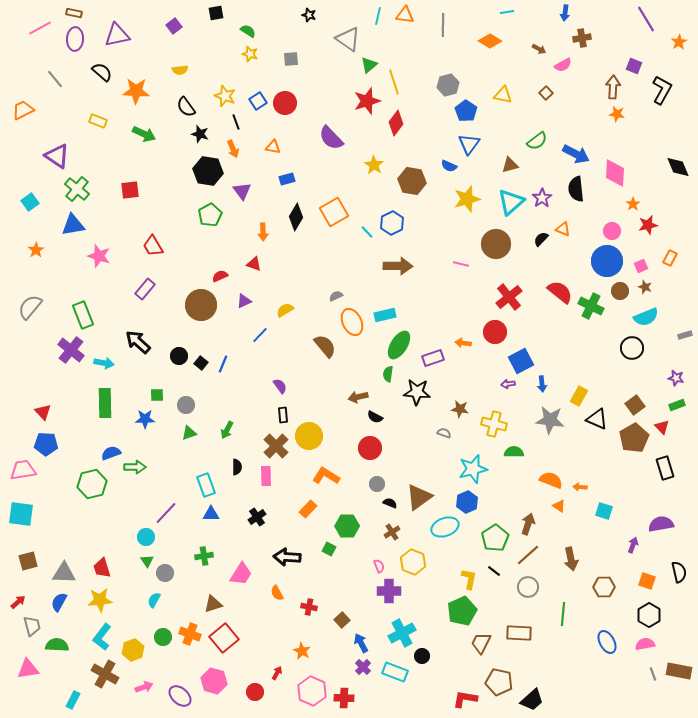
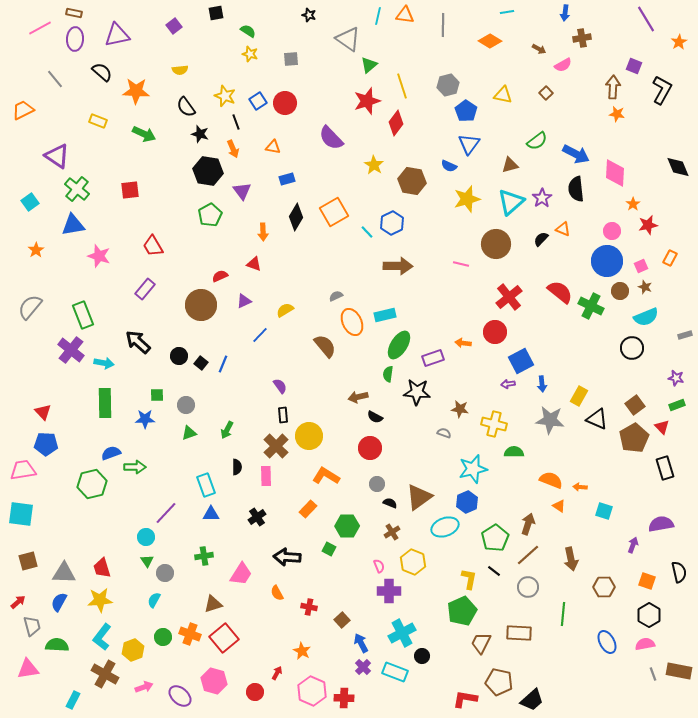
yellow line at (394, 82): moved 8 px right, 4 px down
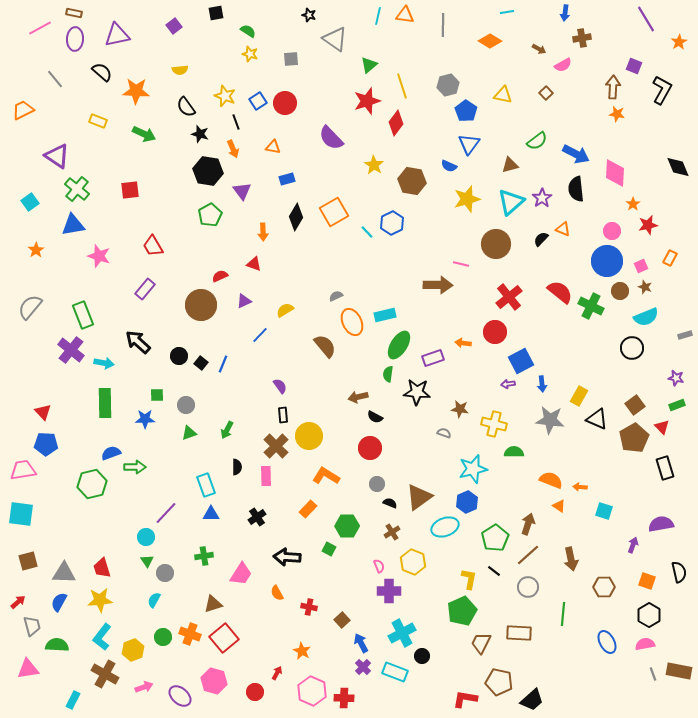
gray triangle at (348, 39): moved 13 px left
brown arrow at (398, 266): moved 40 px right, 19 px down
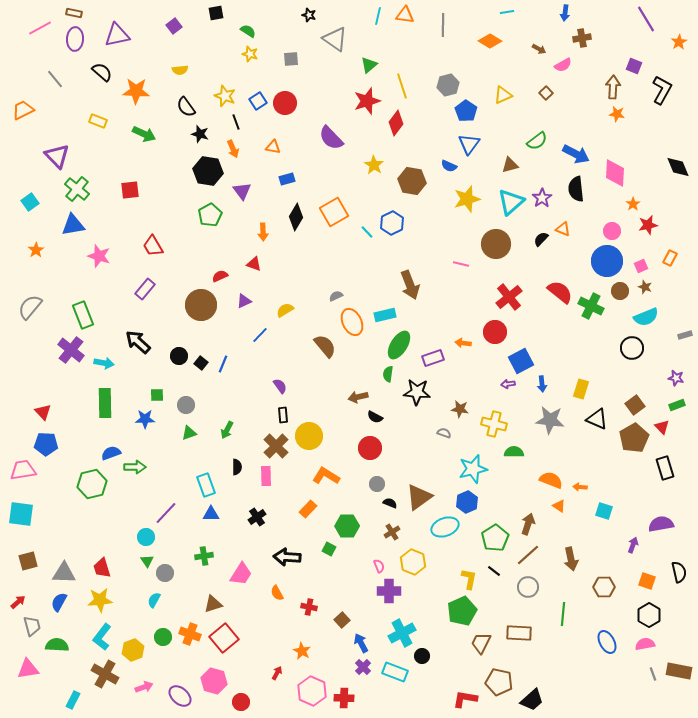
yellow triangle at (503, 95): rotated 36 degrees counterclockwise
purple triangle at (57, 156): rotated 12 degrees clockwise
brown arrow at (438, 285): moved 28 px left; rotated 68 degrees clockwise
yellow rectangle at (579, 396): moved 2 px right, 7 px up; rotated 12 degrees counterclockwise
red circle at (255, 692): moved 14 px left, 10 px down
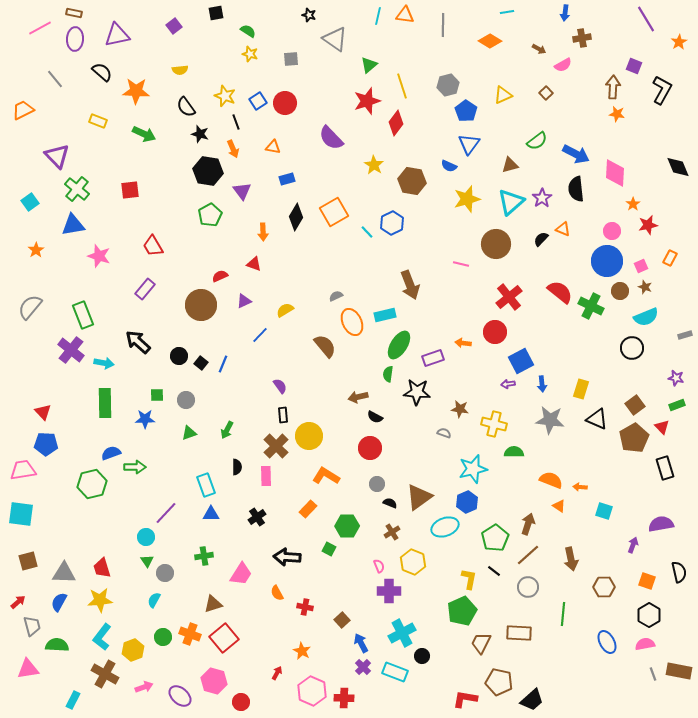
gray circle at (186, 405): moved 5 px up
red cross at (309, 607): moved 4 px left
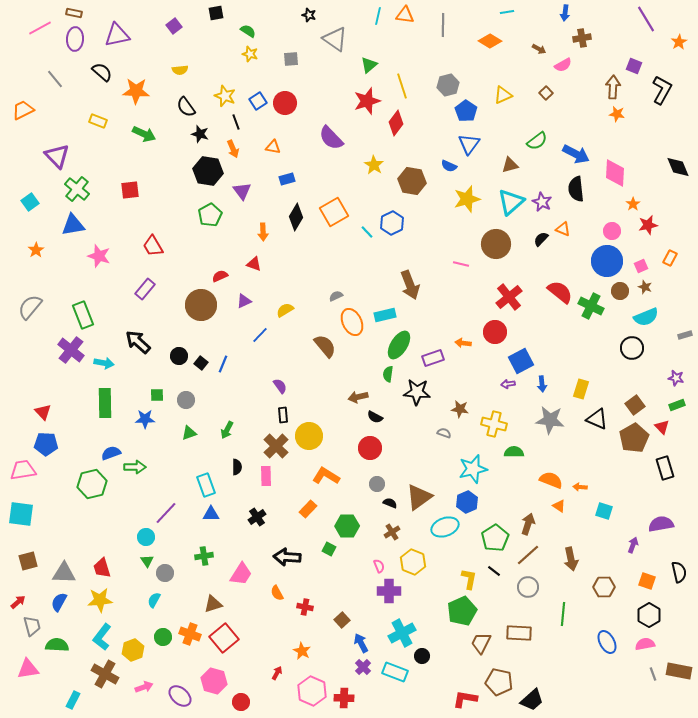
purple star at (542, 198): moved 4 px down; rotated 12 degrees counterclockwise
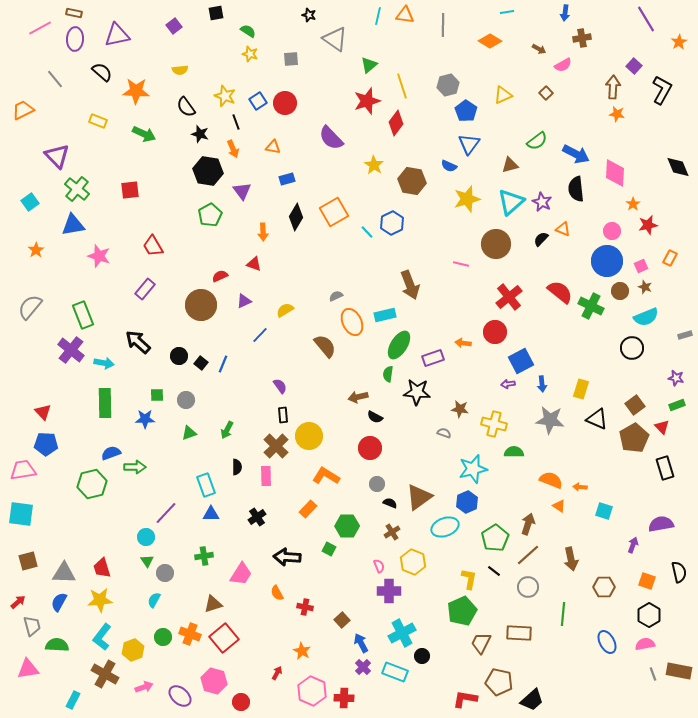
purple square at (634, 66): rotated 21 degrees clockwise
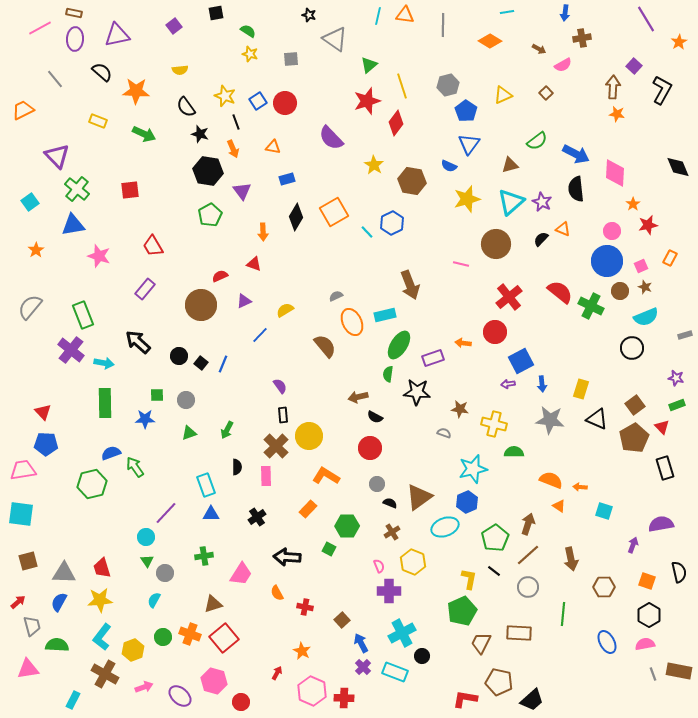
green arrow at (135, 467): rotated 125 degrees counterclockwise
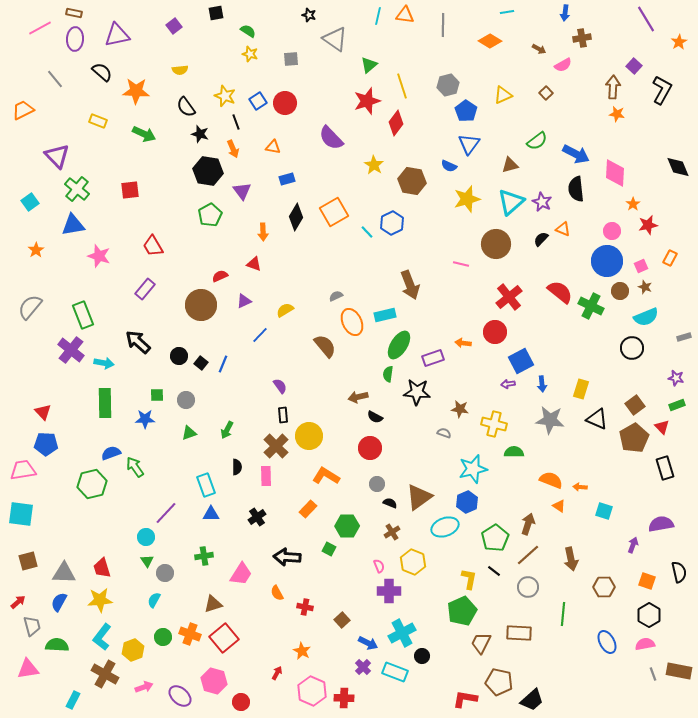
gray rectangle at (685, 335): moved 1 px left, 2 px down
blue arrow at (361, 643): moved 7 px right; rotated 144 degrees clockwise
